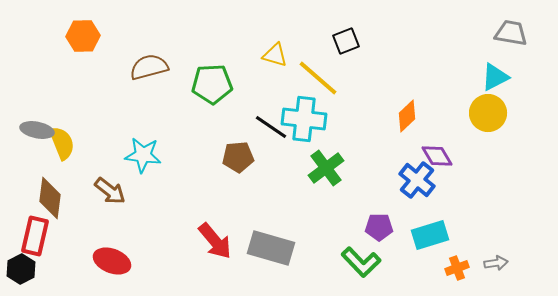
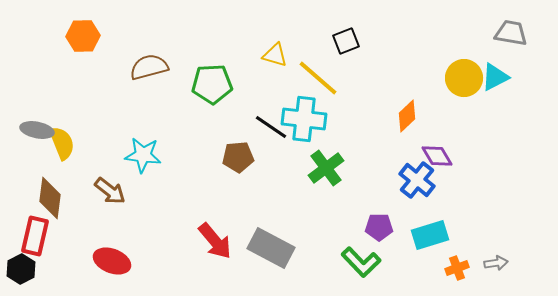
yellow circle: moved 24 px left, 35 px up
gray rectangle: rotated 12 degrees clockwise
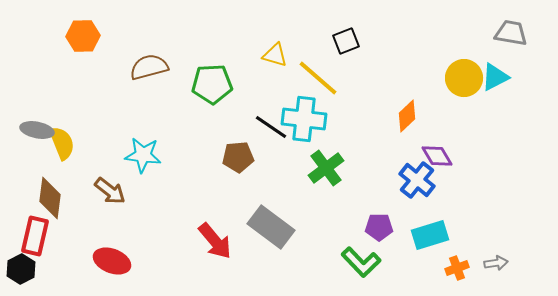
gray rectangle: moved 21 px up; rotated 9 degrees clockwise
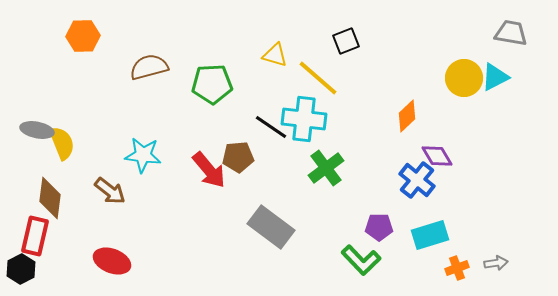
red arrow: moved 6 px left, 71 px up
green L-shape: moved 2 px up
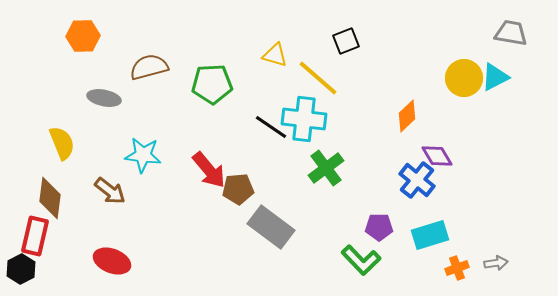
gray ellipse: moved 67 px right, 32 px up
brown pentagon: moved 32 px down
